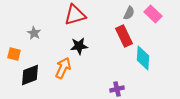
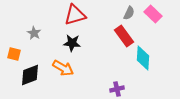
red rectangle: rotated 10 degrees counterclockwise
black star: moved 7 px left, 3 px up; rotated 12 degrees clockwise
orange arrow: rotated 95 degrees clockwise
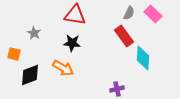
red triangle: rotated 25 degrees clockwise
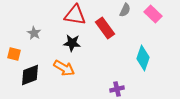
gray semicircle: moved 4 px left, 3 px up
red rectangle: moved 19 px left, 8 px up
cyan diamond: rotated 15 degrees clockwise
orange arrow: moved 1 px right
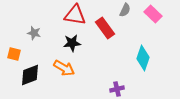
gray star: rotated 16 degrees counterclockwise
black star: rotated 12 degrees counterclockwise
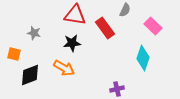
pink rectangle: moved 12 px down
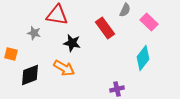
red triangle: moved 18 px left
pink rectangle: moved 4 px left, 4 px up
black star: rotated 18 degrees clockwise
orange square: moved 3 px left
cyan diamond: rotated 20 degrees clockwise
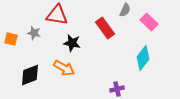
orange square: moved 15 px up
